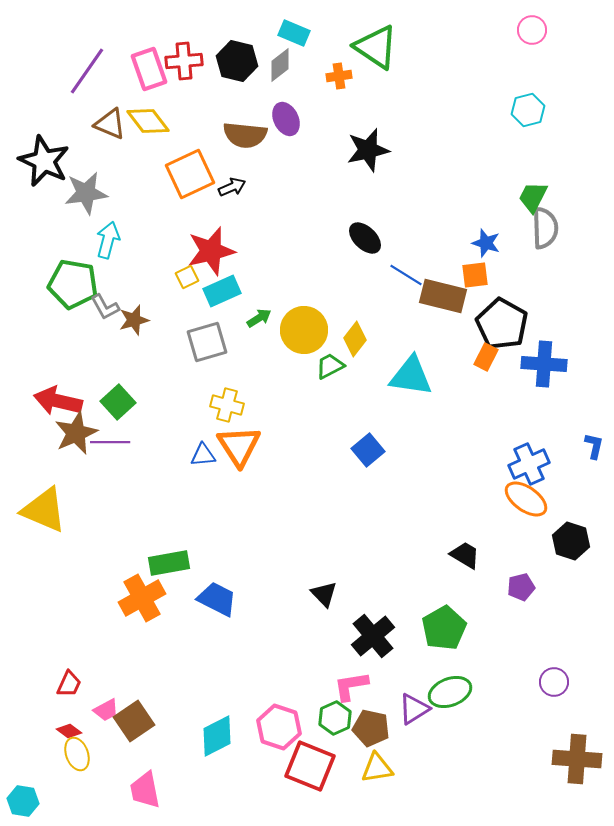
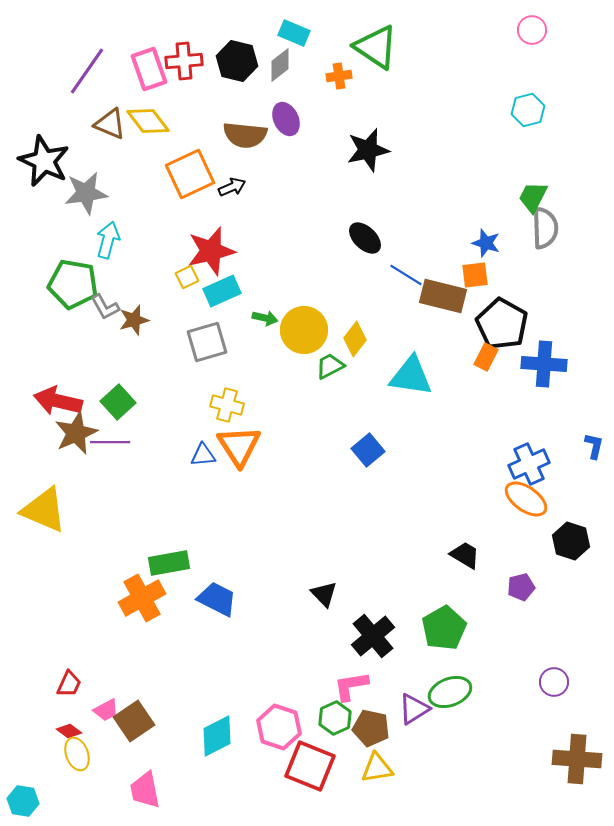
green arrow at (259, 318): moved 6 px right; rotated 45 degrees clockwise
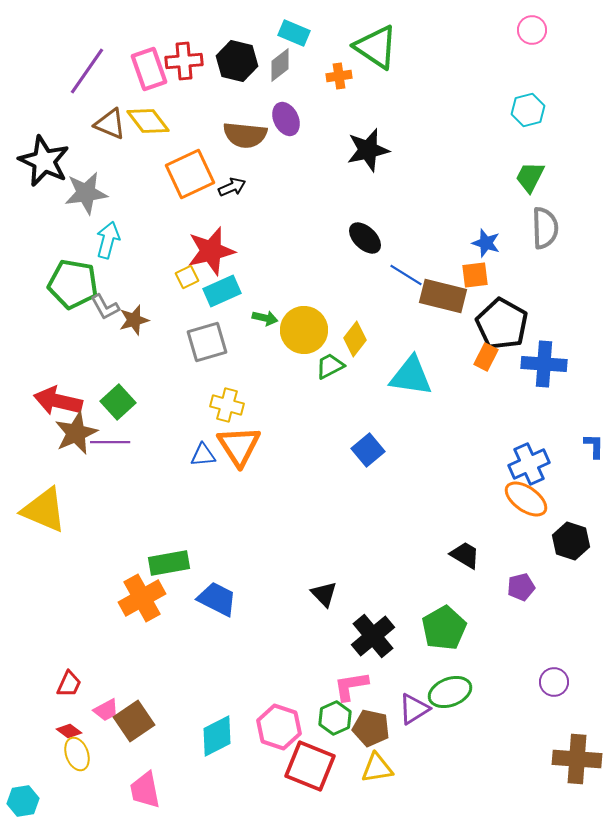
green trapezoid at (533, 197): moved 3 px left, 20 px up
blue L-shape at (594, 446): rotated 12 degrees counterclockwise
cyan hexagon at (23, 801): rotated 20 degrees counterclockwise
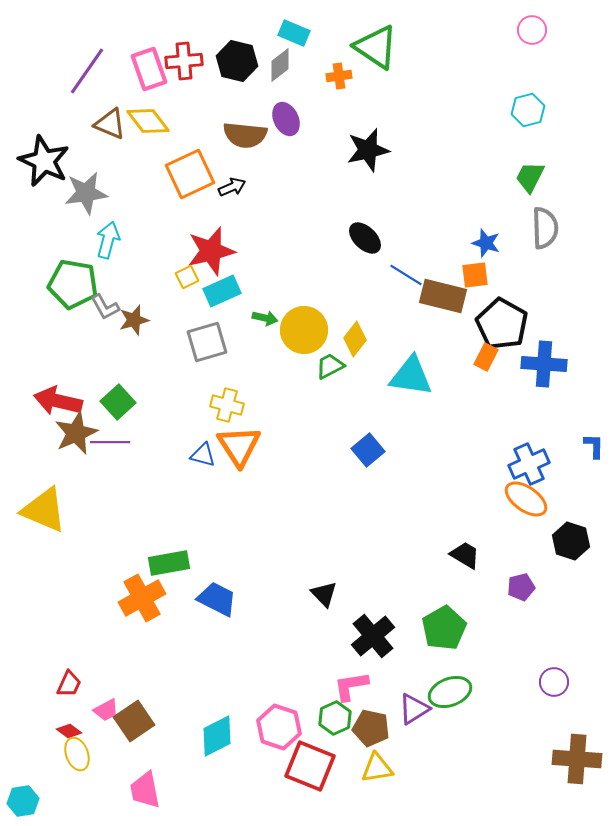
blue triangle at (203, 455): rotated 20 degrees clockwise
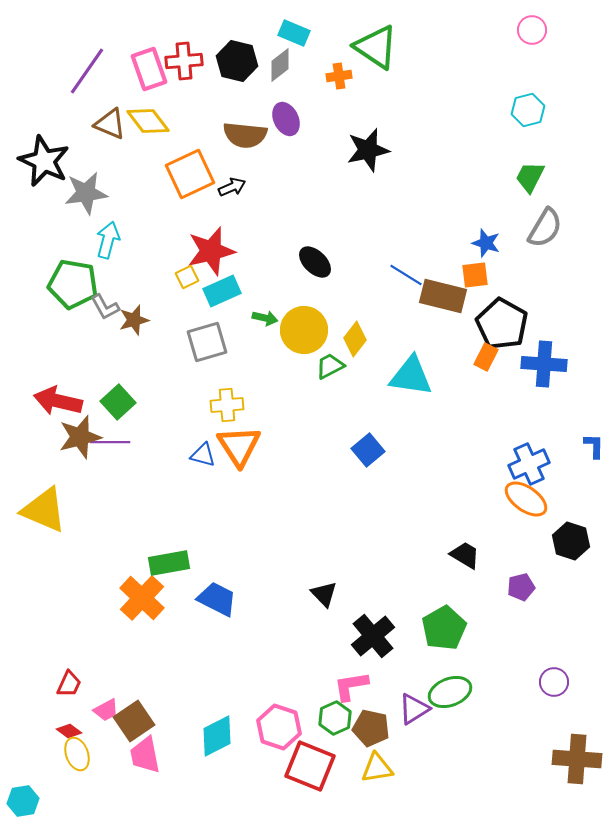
gray semicircle at (545, 228): rotated 33 degrees clockwise
black ellipse at (365, 238): moved 50 px left, 24 px down
yellow cross at (227, 405): rotated 20 degrees counterclockwise
brown star at (76, 433): moved 4 px right, 4 px down; rotated 9 degrees clockwise
orange cross at (142, 598): rotated 18 degrees counterclockwise
pink trapezoid at (145, 790): moved 35 px up
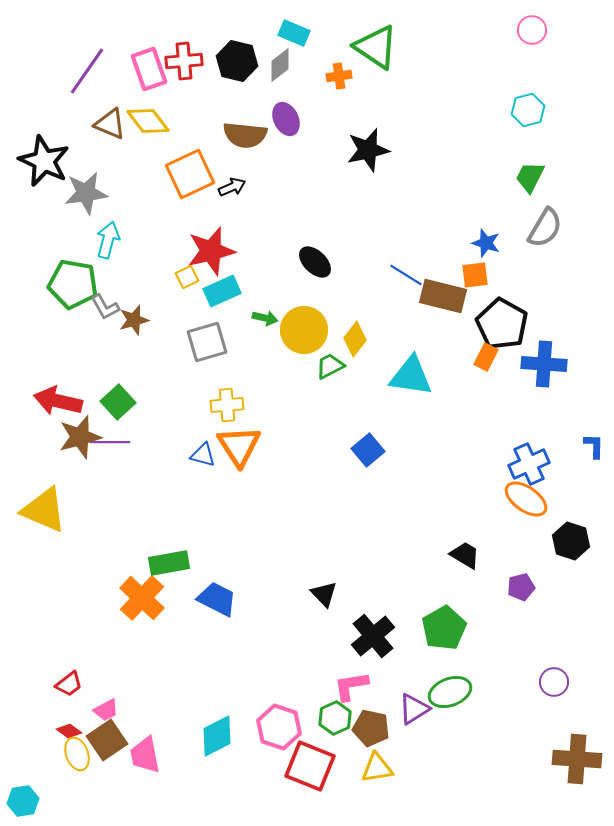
red trapezoid at (69, 684): rotated 28 degrees clockwise
brown square at (134, 721): moved 27 px left, 19 px down
